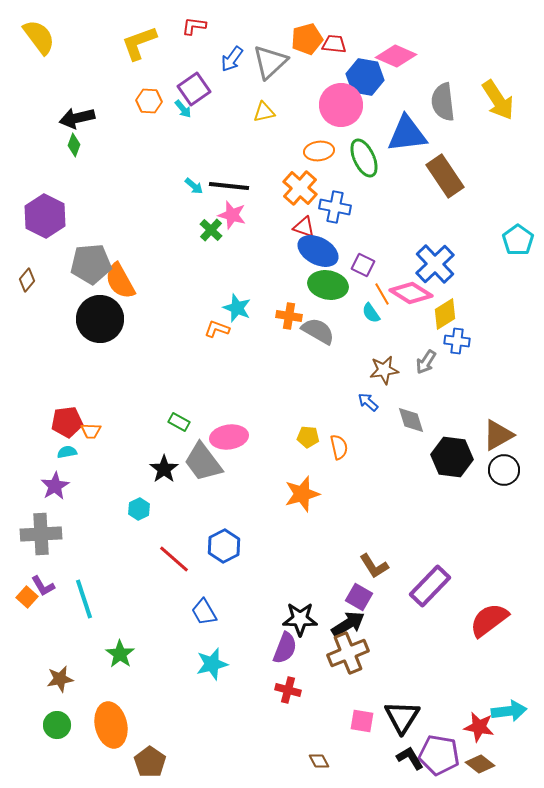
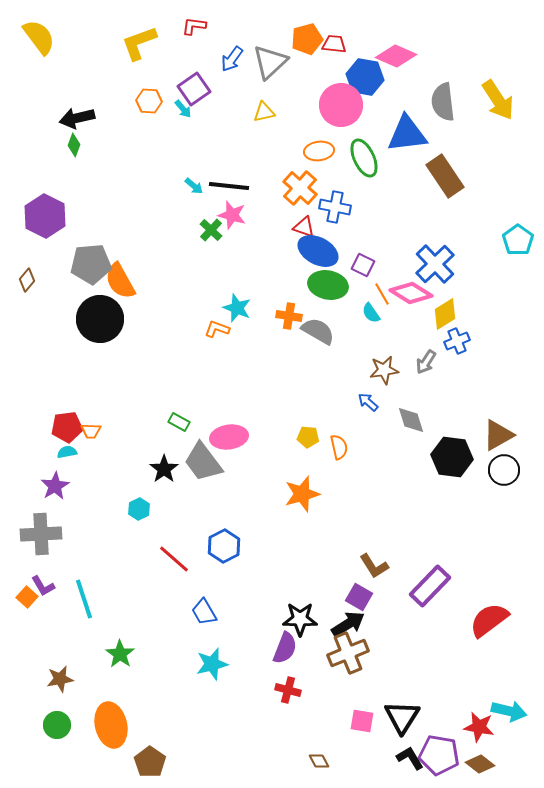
blue cross at (457, 341): rotated 30 degrees counterclockwise
red pentagon at (67, 422): moved 5 px down
cyan arrow at (509, 711): rotated 20 degrees clockwise
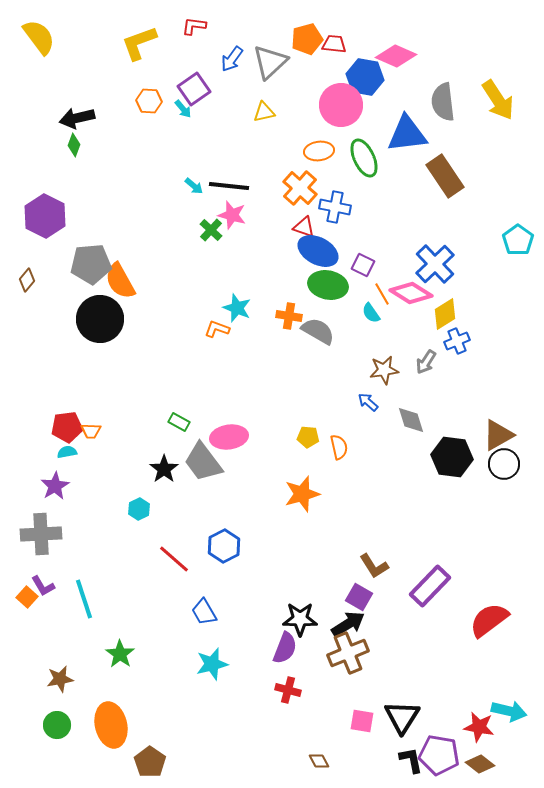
black circle at (504, 470): moved 6 px up
black L-shape at (410, 758): moved 1 px right, 2 px down; rotated 20 degrees clockwise
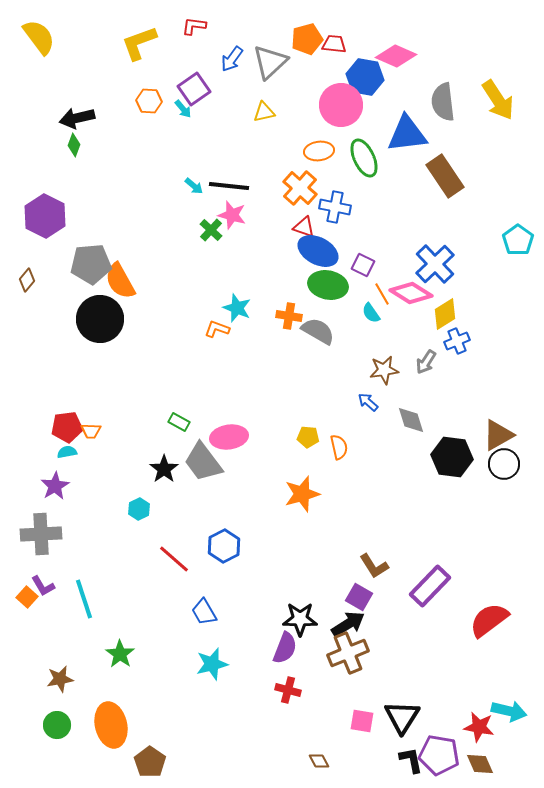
brown diamond at (480, 764): rotated 28 degrees clockwise
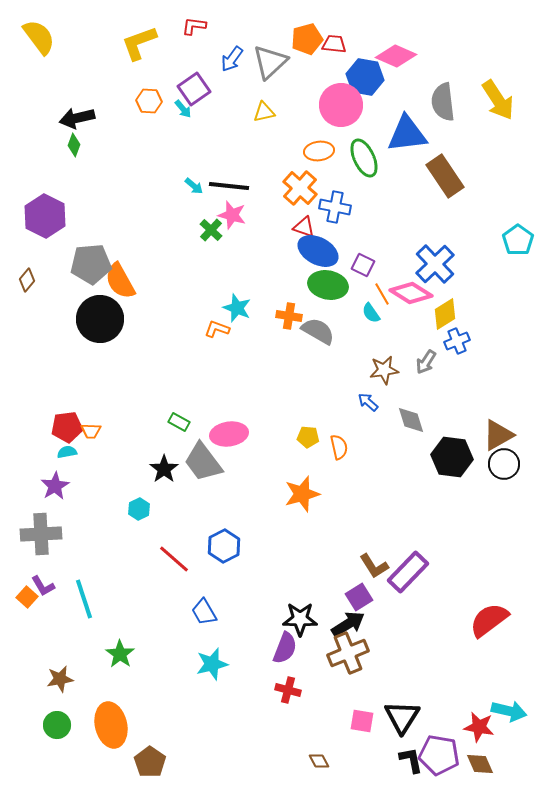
pink ellipse at (229, 437): moved 3 px up
purple rectangle at (430, 586): moved 22 px left, 14 px up
purple square at (359, 597): rotated 28 degrees clockwise
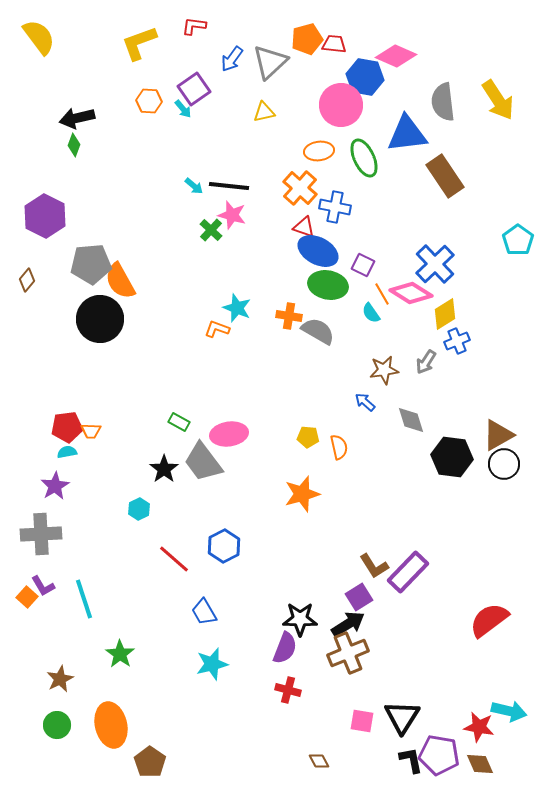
blue arrow at (368, 402): moved 3 px left
brown star at (60, 679): rotated 16 degrees counterclockwise
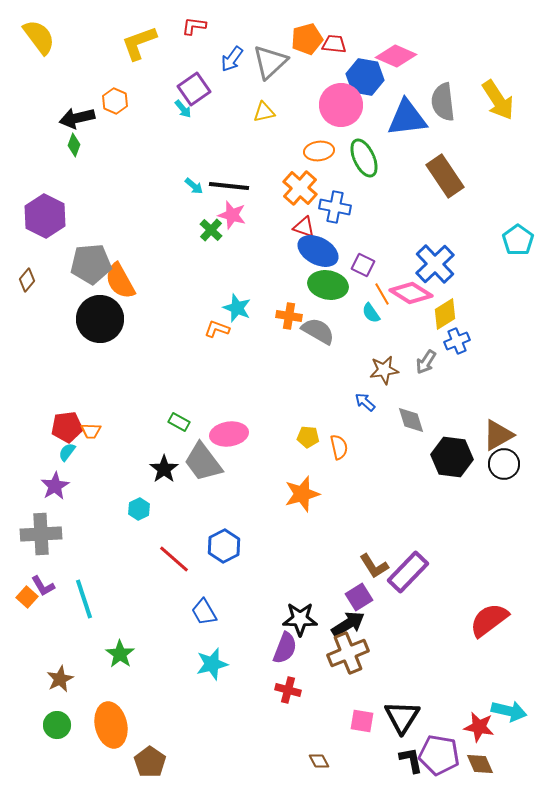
orange hexagon at (149, 101): moved 34 px left; rotated 20 degrees clockwise
blue triangle at (407, 134): moved 16 px up
cyan semicircle at (67, 452): rotated 42 degrees counterclockwise
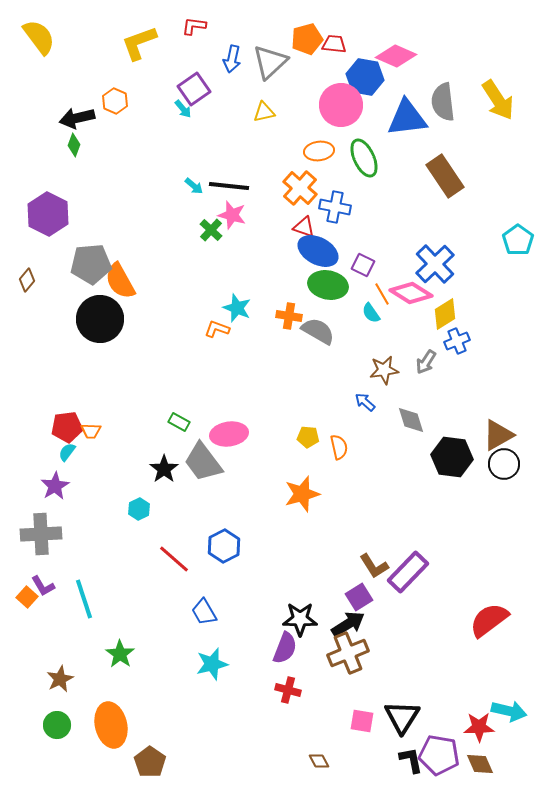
blue arrow at (232, 59): rotated 24 degrees counterclockwise
purple hexagon at (45, 216): moved 3 px right, 2 px up
red star at (479, 727): rotated 12 degrees counterclockwise
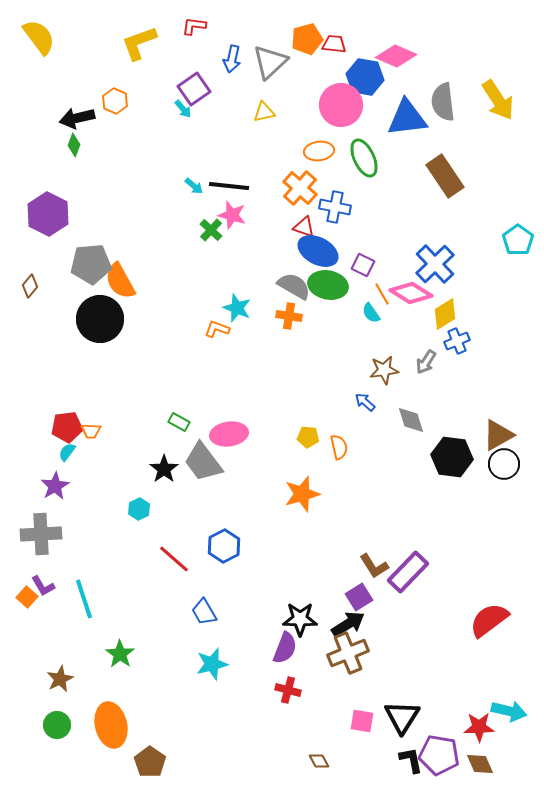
brown diamond at (27, 280): moved 3 px right, 6 px down
gray semicircle at (318, 331): moved 24 px left, 45 px up
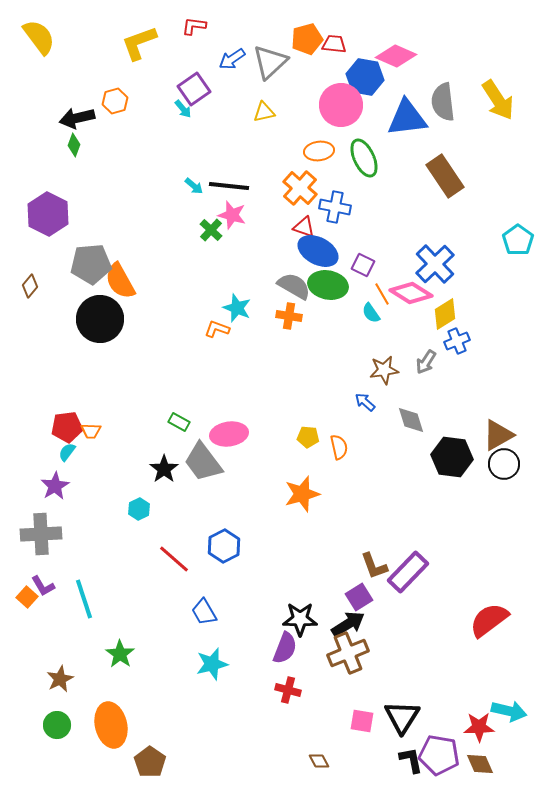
blue arrow at (232, 59): rotated 44 degrees clockwise
orange hexagon at (115, 101): rotated 20 degrees clockwise
brown L-shape at (374, 566): rotated 12 degrees clockwise
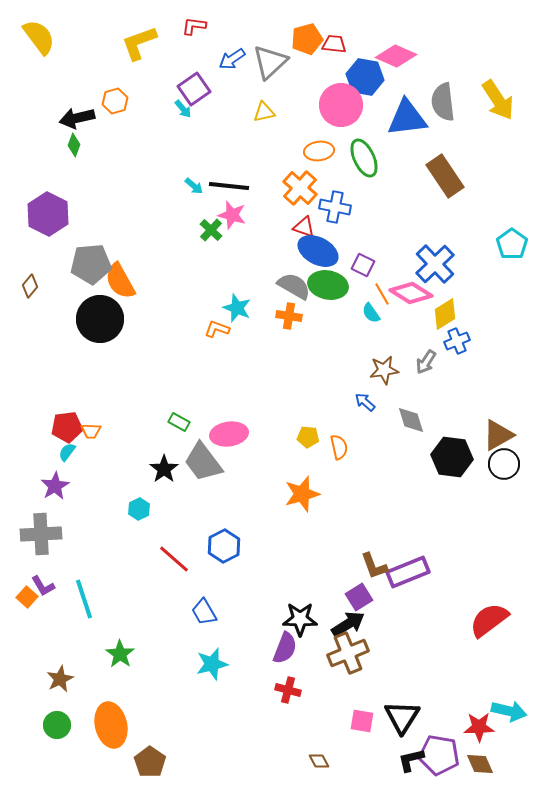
cyan pentagon at (518, 240): moved 6 px left, 4 px down
purple rectangle at (408, 572): rotated 24 degrees clockwise
black L-shape at (411, 760): rotated 92 degrees counterclockwise
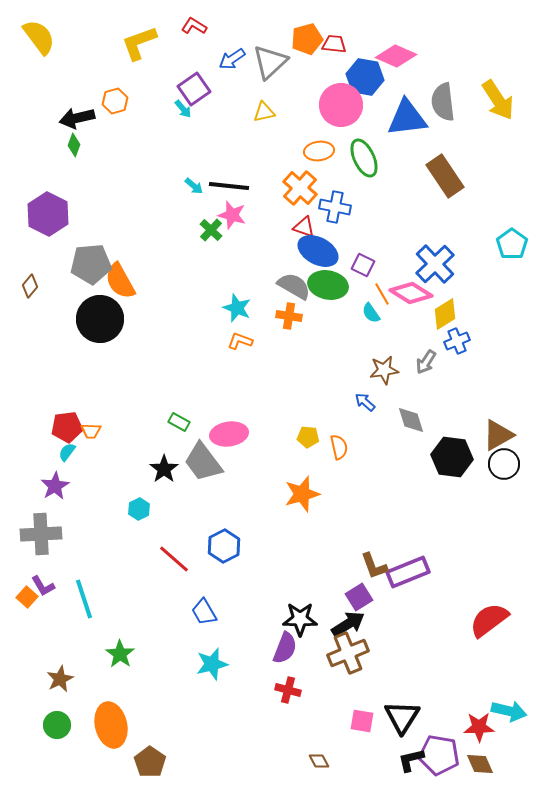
red L-shape at (194, 26): rotated 25 degrees clockwise
orange L-shape at (217, 329): moved 23 px right, 12 px down
